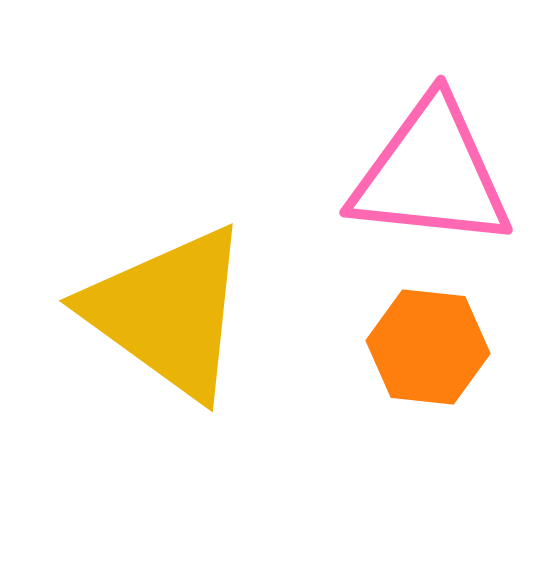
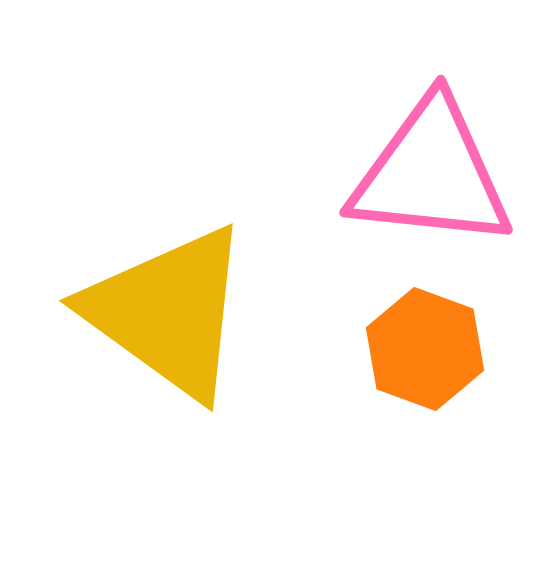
orange hexagon: moved 3 px left, 2 px down; rotated 14 degrees clockwise
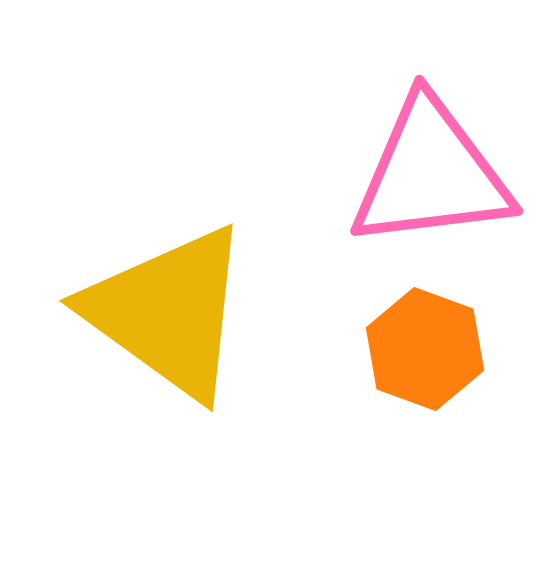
pink triangle: rotated 13 degrees counterclockwise
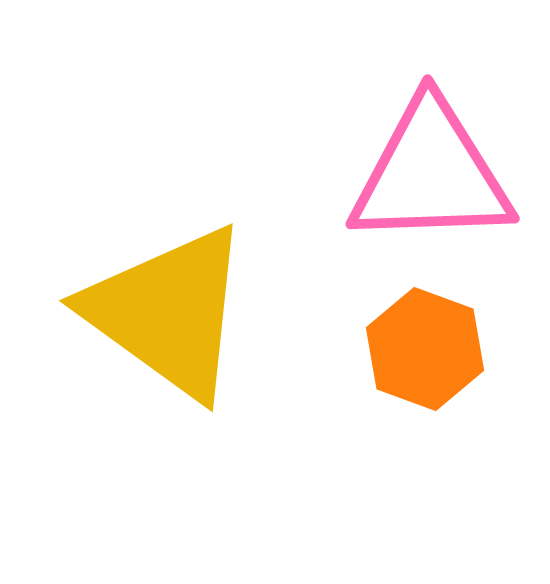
pink triangle: rotated 5 degrees clockwise
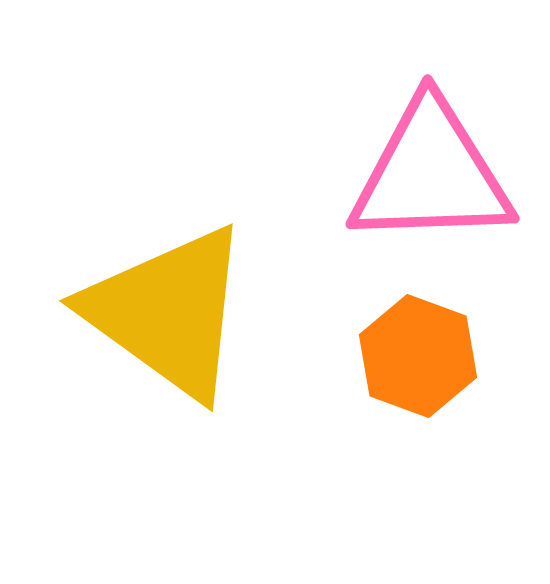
orange hexagon: moved 7 px left, 7 px down
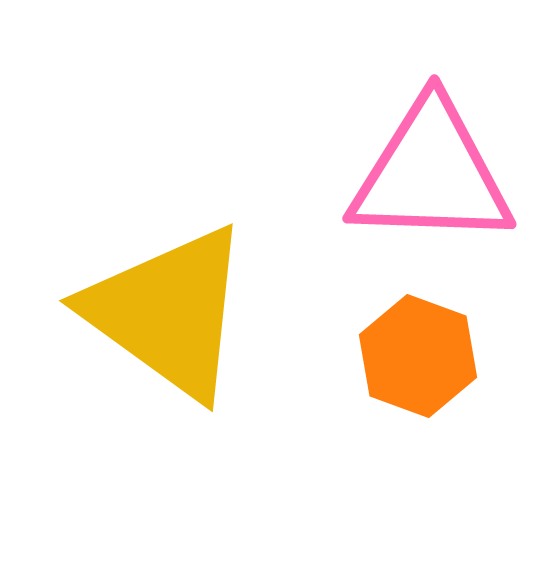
pink triangle: rotated 4 degrees clockwise
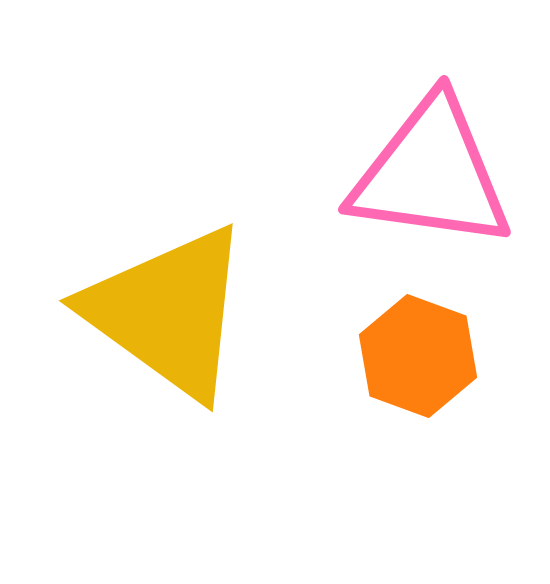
pink triangle: rotated 6 degrees clockwise
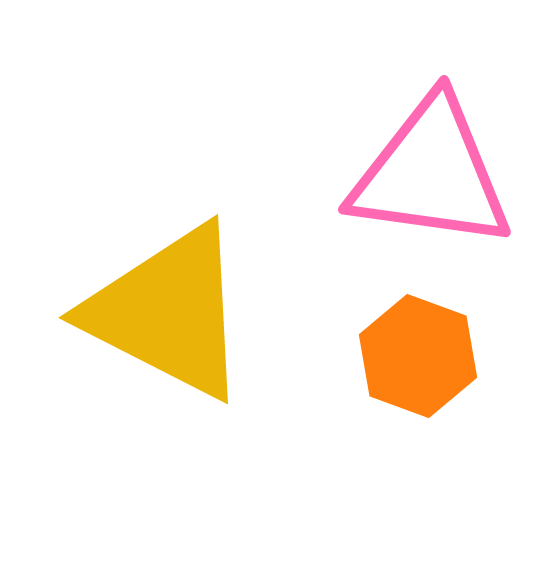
yellow triangle: rotated 9 degrees counterclockwise
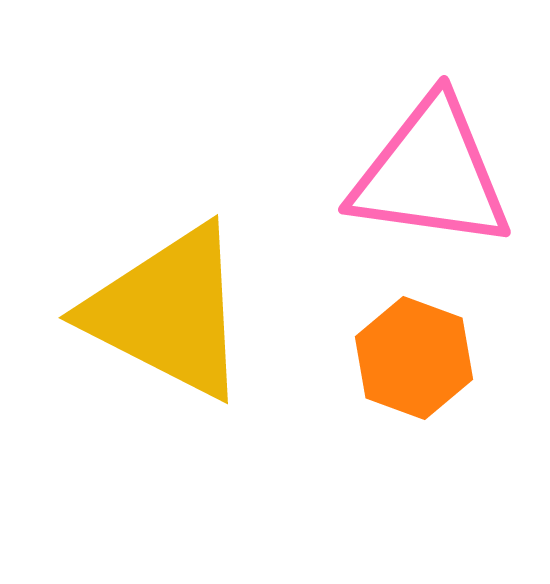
orange hexagon: moved 4 px left, 2 px down
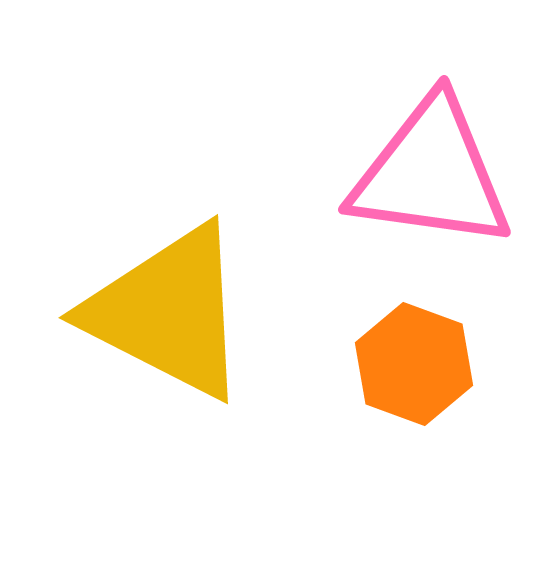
orange hexagon: moved 6 px down
